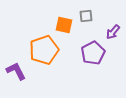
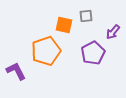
orange pentagon: moved 2 px right, 1 px down
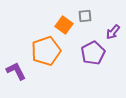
gray square: moved 1 px left
orange square: rotated 24 degrees clockwise
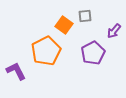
purple arrow: moved 1 px right, 1 px up
orange pentagon: rotated 8 degrees counterclockwise
